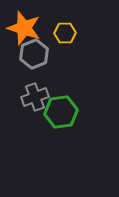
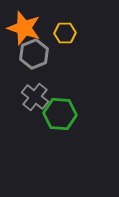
gray cross: rotated 32 degrees counterclockwise
green hexagon: moved 1 px left, 2 px down; rotated 12 degrees clockwise
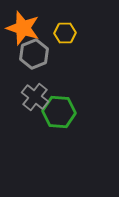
orange star: moved 1 px left
green hexagon: moved 1 px left, 2 px up
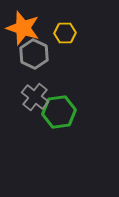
gray hexagon: rotated 12 degrees counterclockwise
green hexagon: rotated 12 degrees counterclockwise
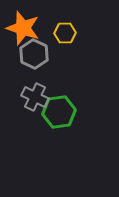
gray cross: rotated 12 degrees counterclockwise
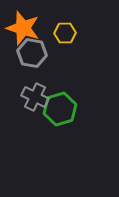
gray hexagon: moved 2 px left, 1 px up; rotated 16 degrees counterclockwise
green hexagon: moved 1 px right, 3 px up; rotated 8 degrees counterclockwise
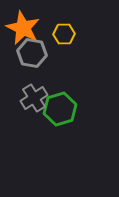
orange star: rotated 8 degrees clockwise
yellow hexagon: moved 1 px left, 1 px down
gray cross: moved 1 px left, 1 px down; rotated 32 degrees clockwise
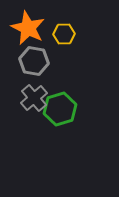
orange star: moved 5 px right
gray hexagon: moved 2 px right, 8 px down
gray cross: rotated 8 degrees counterclockwise
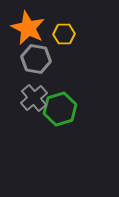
gray hexagon: moved 2 px right, 2 px up
